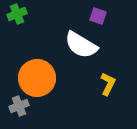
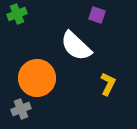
purple square: moved 1 px left, 1 px up
white semicircle: moved 5 px left, 1 px down; rotated 12 degrees clockwise
gray cross: moved 2 px right, 3 px down
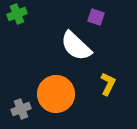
purple square: moved 1 px left, 2 px down
orange circle: moved 19 px right, 16 px down
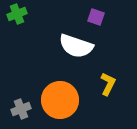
white semicircle: rotated 24 degrees counterclockwise
orange circle: moved 4 px right, 6 px down
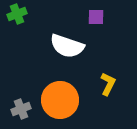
purple square: rotated 18 degrees counterclockwise
white semicircle: moved 9 px left
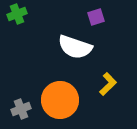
purple square: rotated 18 degrees counterclockwise
white semicircle: moved 8 px right, 1 px down
yellow L-shape: rotated 20 degrees clockwise
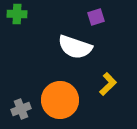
green cross: rotated 24 degrees clockwise
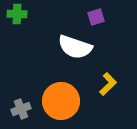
orange circle: moved 1 px right, 1 px down
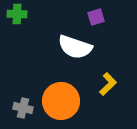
gray cross: moved 2 px right, 1 px up; rotated 36 degrees clockwise
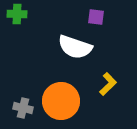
purple square: rotated 24 degrees clockwise
